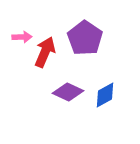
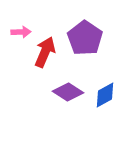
pink arrow: moved 1 px left, 5 px up
purple diamond: rotated 8 degrees clockwise
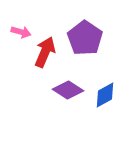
pink arrow: rotated 18 degrees clockwise
purple diamond: moved 2 px up
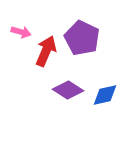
purple pentagon: moved 3 px left; rotated 8 degrees counterclockwise
red arrow: moved 1 px right, 1 px up
blue diamond: rotated 16 degrees clockwise
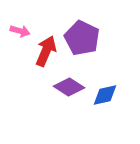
pink arrow: moved 1 px left, 1 px up
purple diamond: moved 1 px right, 3 px up
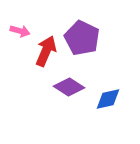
blue diamond: moved 3 px right, 4 px down
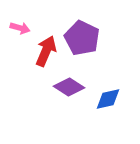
pink arrow: moved 3 px up
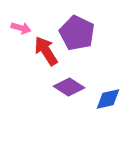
pink arrow: moved 1 px right
purple pentagon: moved 5 px left, 5 px up
red arrow: rotated 56 degrees counterclockwise
